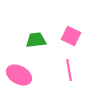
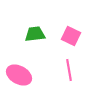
green trapezoid: moved 1 px left, 6 px up
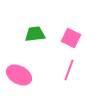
pink square: moved 2 px down
pink line: rotated 30 degrees clockwise
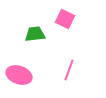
pink square: moved 6 px left, 19 px up
pink ellipse: rotated 10 degrees counterclockwise
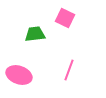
pink square: moved 1 px up
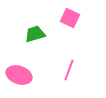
pink square: moved 5 px right
green trapezoid: rotated 10 degrees counterclockwise
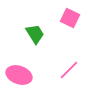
green trapezoid: rotated 75 degrees clockwise
pink line: rotated 25 degrees clockwise
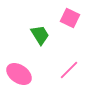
green trapezoid: moved 5 px right, 1 px down
pink ellipse: moved 1 px up; rotated 15 degrees clockwise
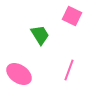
pink square: moved 2 px right, 2 px up
pink line: rotated 25 degrees counterclockwise
